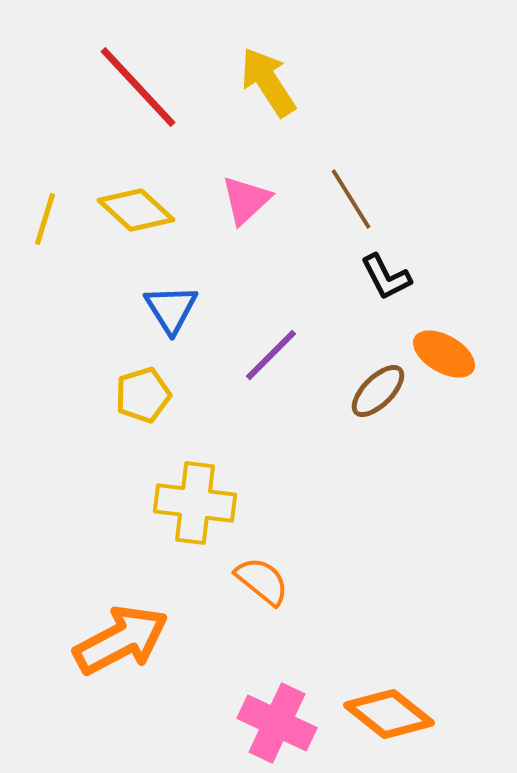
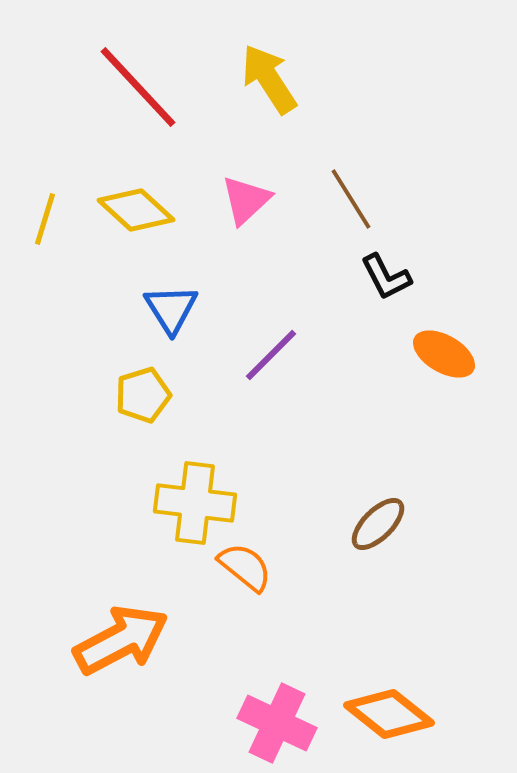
yellow arrow: moved 1 px right, 3 px up
brown ellipse: moved 133 px down
orange semicircle: moved 17 px left, 14 px up
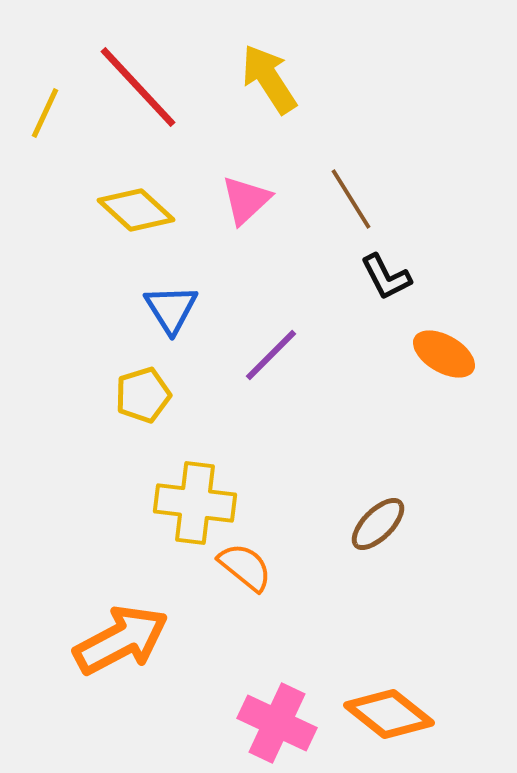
yellow line: moved 106 px up; rotated 8 degrees clockwise
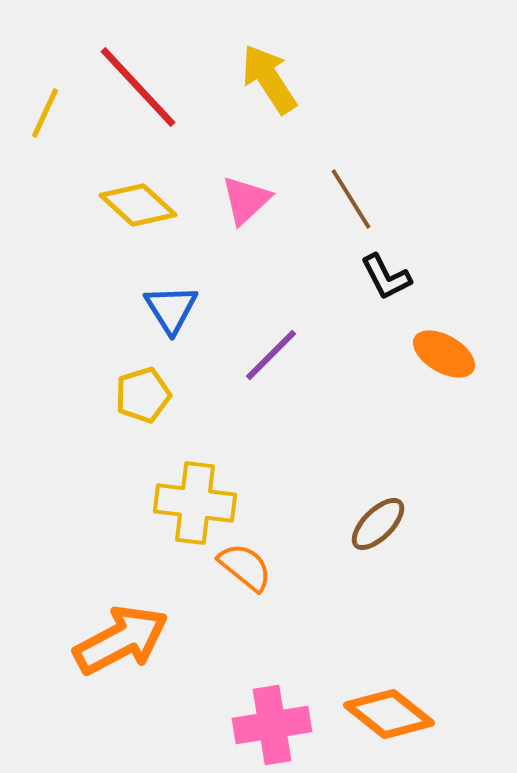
yellow diamond: moved 2 px right, 5 px up
pink cross: moved 5 px left, 2 px down; rotated 34 degrees counterclockwise
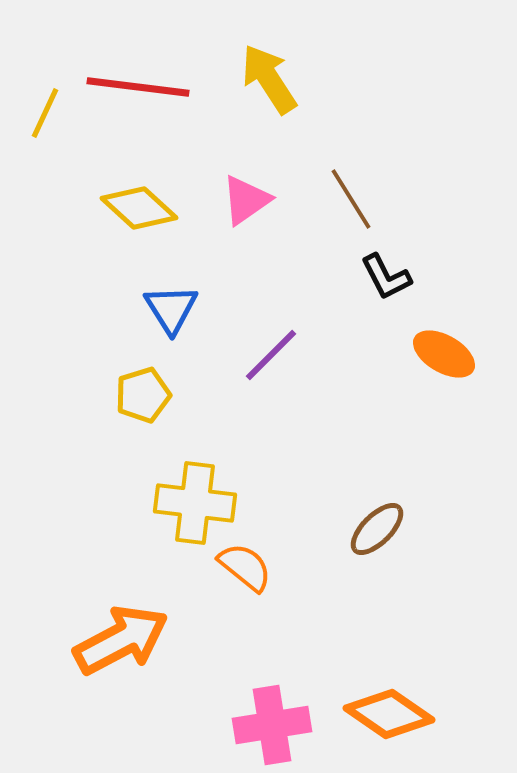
red line: rotated 40 degrees counterclockwise
pink triangle: rotated 8 degrees clockwise
yellow diamond: moved 1 px right, 3 px down
brown ellipse: moved 1 px left, 5 px down
orange diamond: rotated 4 degrees counterclockwise
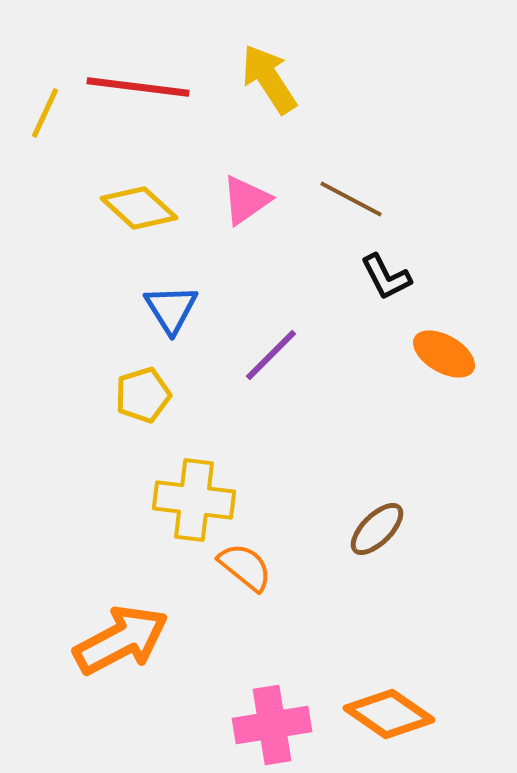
brown line: rotated 30 degrees counterclockwise
yellow cross: moved 1 px left, 3 px up
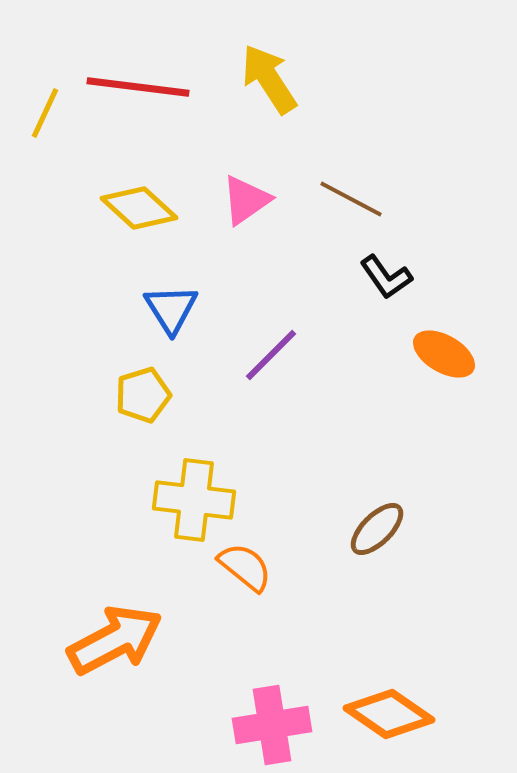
black L-shape: rotated 8 degrees counterclockwise
orange arrow: moved 6 px left
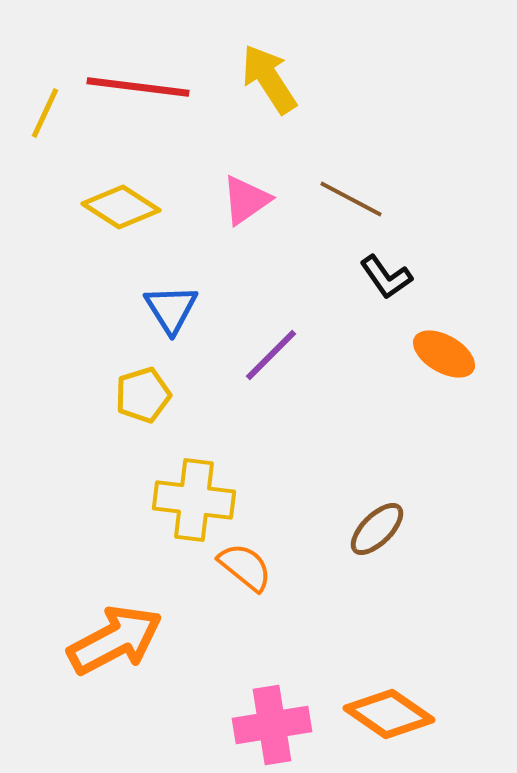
yellow diamond: moved 18 px left, 1 px up; rotated 10 degrees counterclockwise
